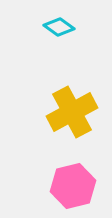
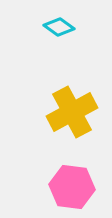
pink hexagon: moved 1 px left, 1 px down; rotated 21 degrees clockwise
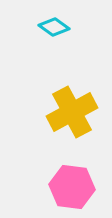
cyan diamond: moved 5 px left
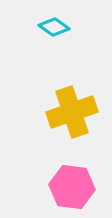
yellow cross: rotated 9 degrees clockwise
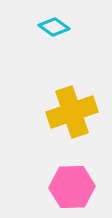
pink hexagon: rotated 9 degrees counterclockwise
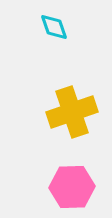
cyan diamond: rotated 36 degrees clockwise
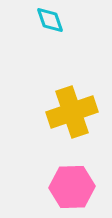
cyan diamond: moved 4 px left, 7 px up
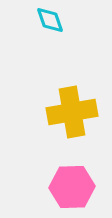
yellow cross: rotated 9 degrees clockwise
